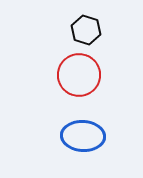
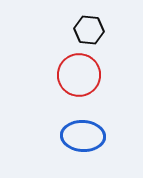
black hexagon: moved 3 px right; rotated 12 degrees counterclockwise
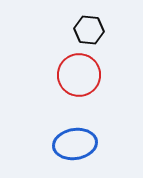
blue ellipse: moved 8 px left, 8 px down; rotated 12 degrees counterclockwise
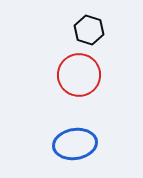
black hexagon: rotated 12 degrees clockwise
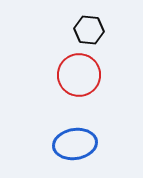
black hexagon: rotated 12 degrees counterclockwise
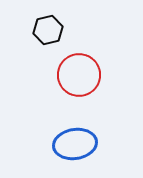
black hexagon: moved 41 px left; rotated 20 degrees counterclockwise
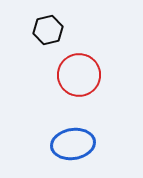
blue ellipse: moved 2 px left
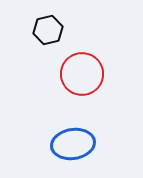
red circle: moved 3 px right, 1 px up
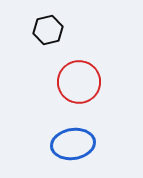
red circle: moved 3 px left, 8 px down
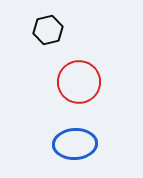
blue ellipse: moved 2 px right; rotated 6 degrees clockwise
